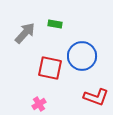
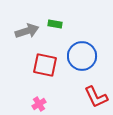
gray arrow: moved 2 px right, 2 px up; rotated 30 degrees clockwise
red square: moved 5 px left, 3 px up
red L-shape: rotated 45 degrees clockwise
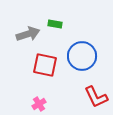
gray arrow: moved 1 px right, 3 px down
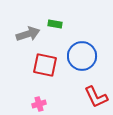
pink cross: rotated 16 degrees clockwise
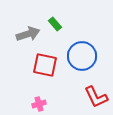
green rectangle: rotated 40 degrees clockwise
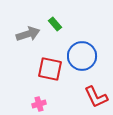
red square: moved 5 px right, 4 px down
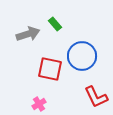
pink cross: rotated 16 degrees counterclockwise
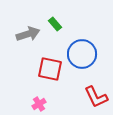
blue circle: moved 2 px up
